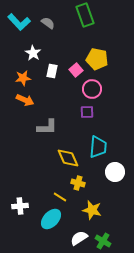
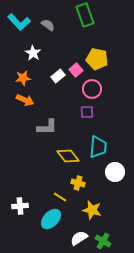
gray semicircle: moved 2 px down
white rectangle: moved 6 px right, 5 px down; rotated 40 degrees clockwise
yellow diamond: moved 2 px up; rotated 15 degrees counterclockwise
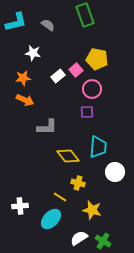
cyan L-shape: moved 3 px left; rotated 60 degrees counterclockwise
white star: rotated 21 degrees counterclockwise
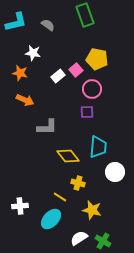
orange star: moved 3 px left, 5 px up; rotated 21 degrees clockwise
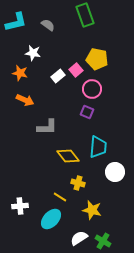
purple square: rotated 24 degrees clockwise
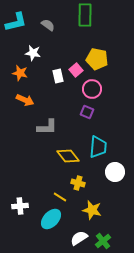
green rectangle: rotated 20 degrees clockwise
white rectangle: rotated 64 degrees counterclockwise
green cross: rotated 21 degrees clockwise
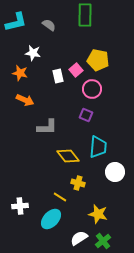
gray semicircle: moved 1 px right
yellow pentagon: moved 1 px right, 1 px down
purple square: moved 1 px left, 3 px down
yellow star: moved 6 px right, 4 px down
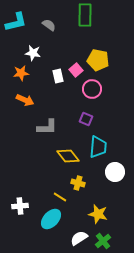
orange star: moved 1 px right; rotated 21 degrees counterclockwise
purple square: moved 4 px down
